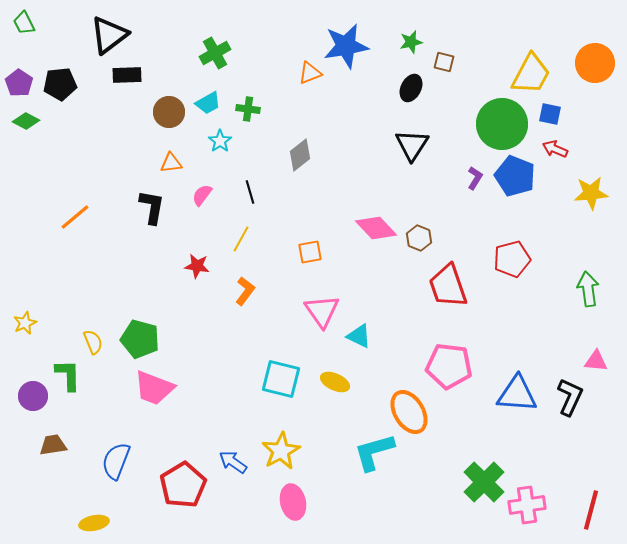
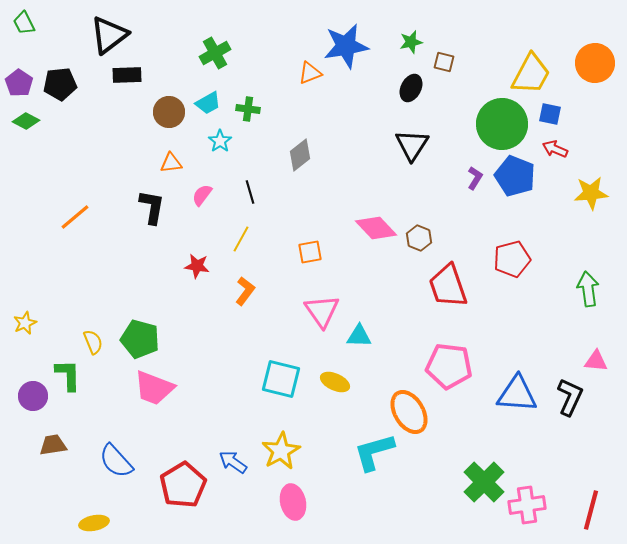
cyan triangle at (359, 336): rotated 24 degrees counterclockwise
blue semicircle at (116, 461): rotated 63 degrees counterclockwise
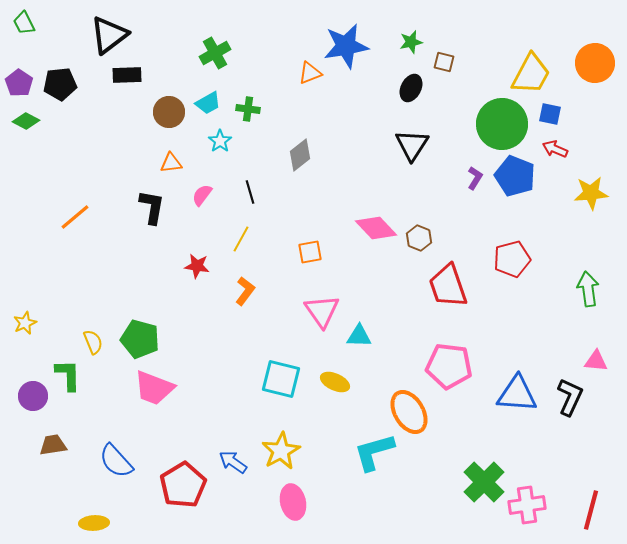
yellow ellipse at (94, 523): rotated 8 degrees clockwise
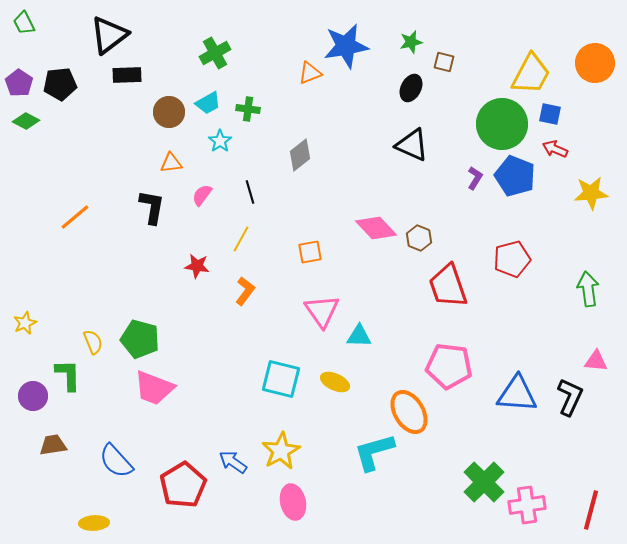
black triangle at (412, 145): rotated 39 degrees counterclockwise
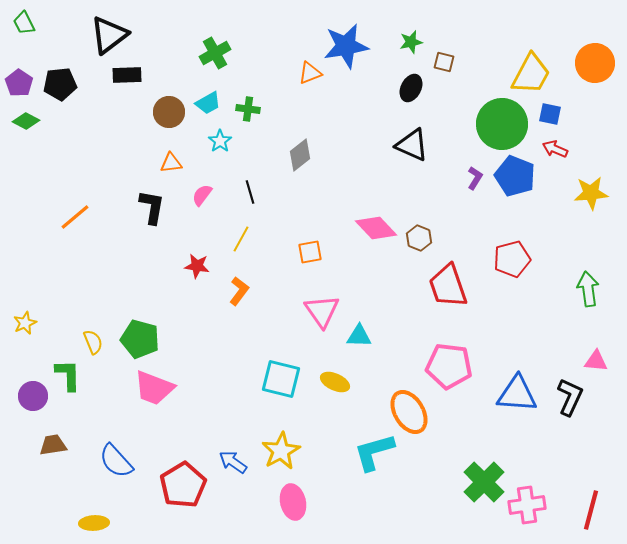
orange L-shape at (245, 291): moved 6 px left
